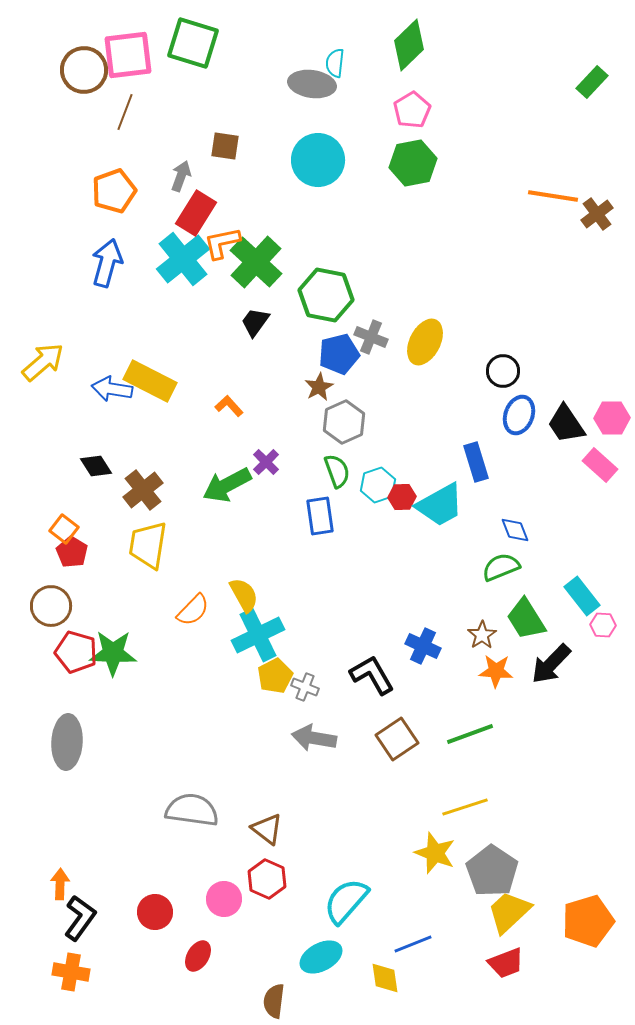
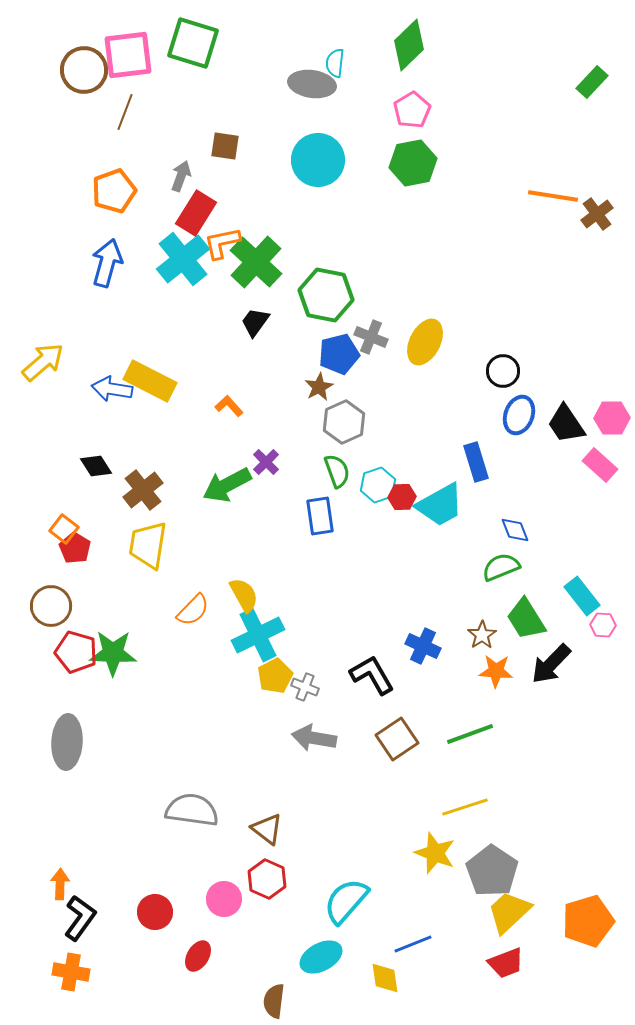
red pentagon at (72, 552): moved 3 px right, 4 px up
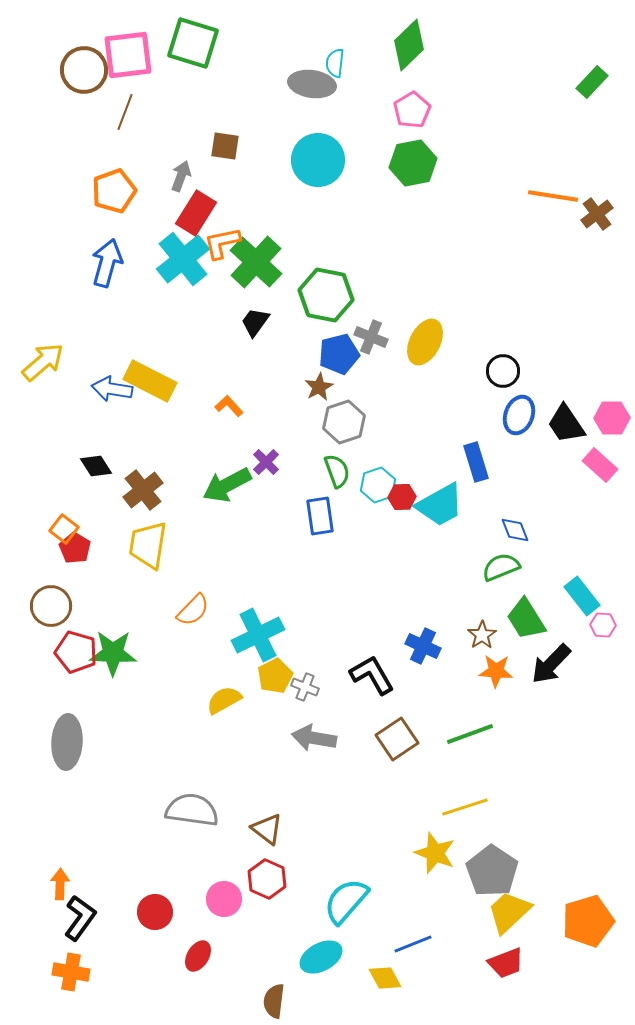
gray hexagon at (344, 422): rotated 6 degrees clockwise
yellow semicircle at (244, 595): moved 20 px left, 105 px down; rotated 90 degrees counterclockwise
yellow diamond at (385, 978): rotated 20 degrees counterclockwise
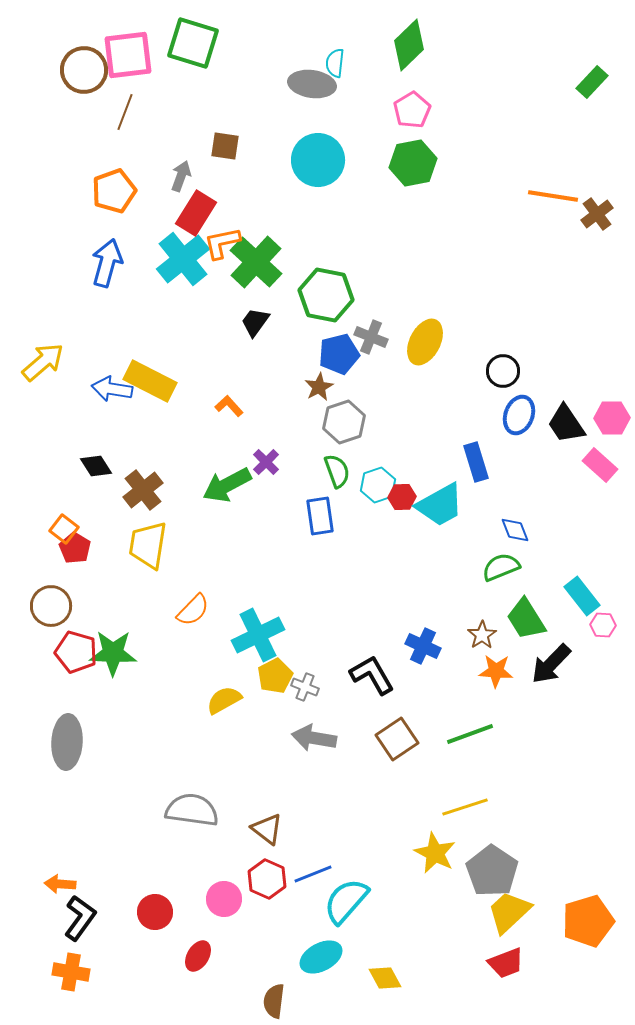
yellow star at (435, 853): rotated 6 degrees clockwise
orange arrow at (60, 884): rotated 88 degrees counterclockwise
blue line at (413, 944): moved 100 px left, 70 px up
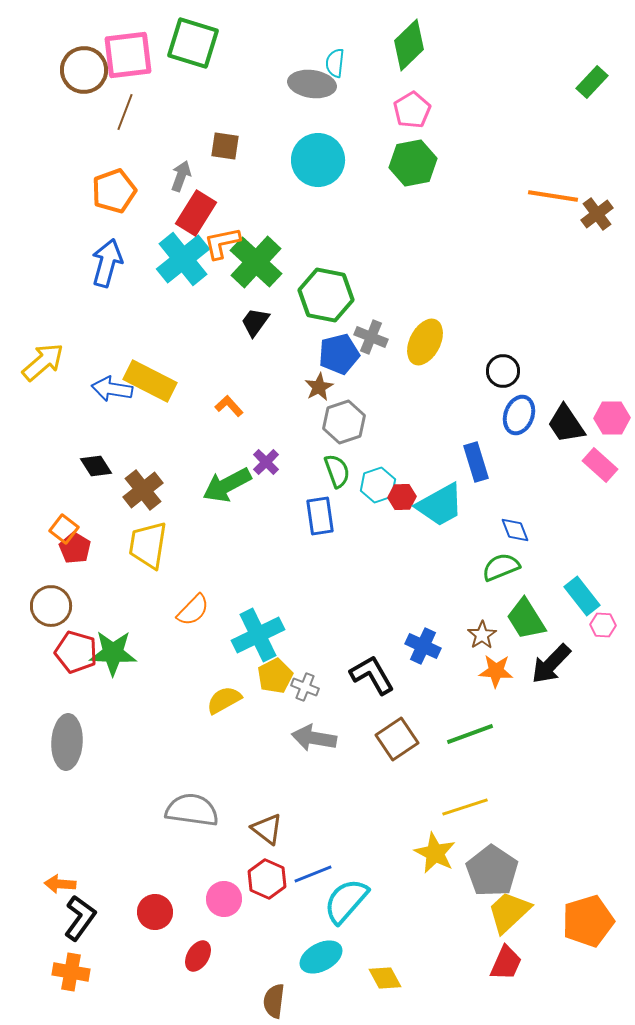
red trapezoid at (506, 963): rotated 45 degrees counterclockwise
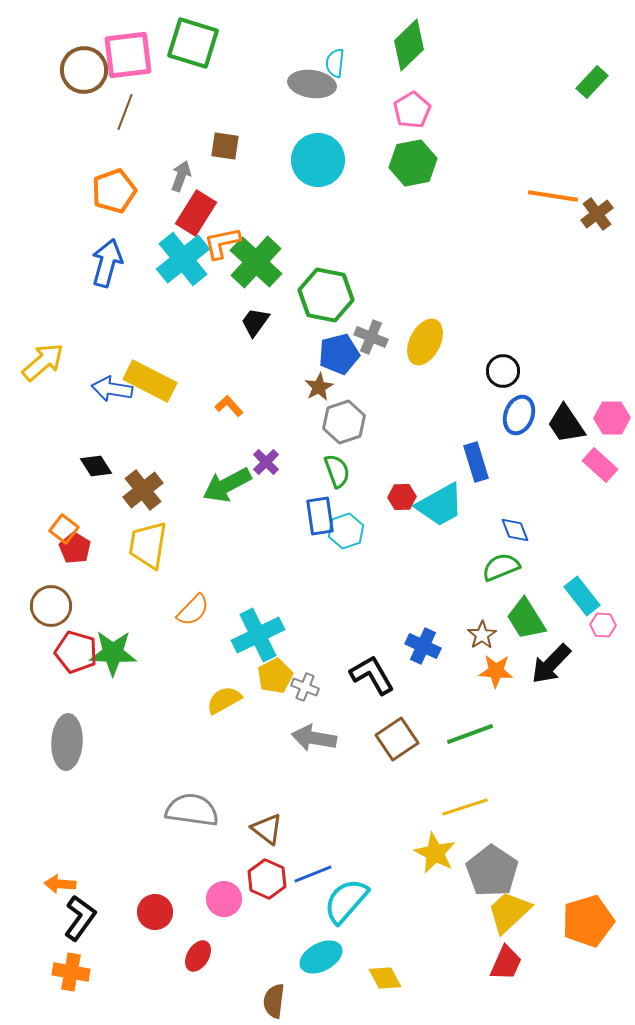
cyan hexagon at (378, 485): moved 32 px left, 46 px down
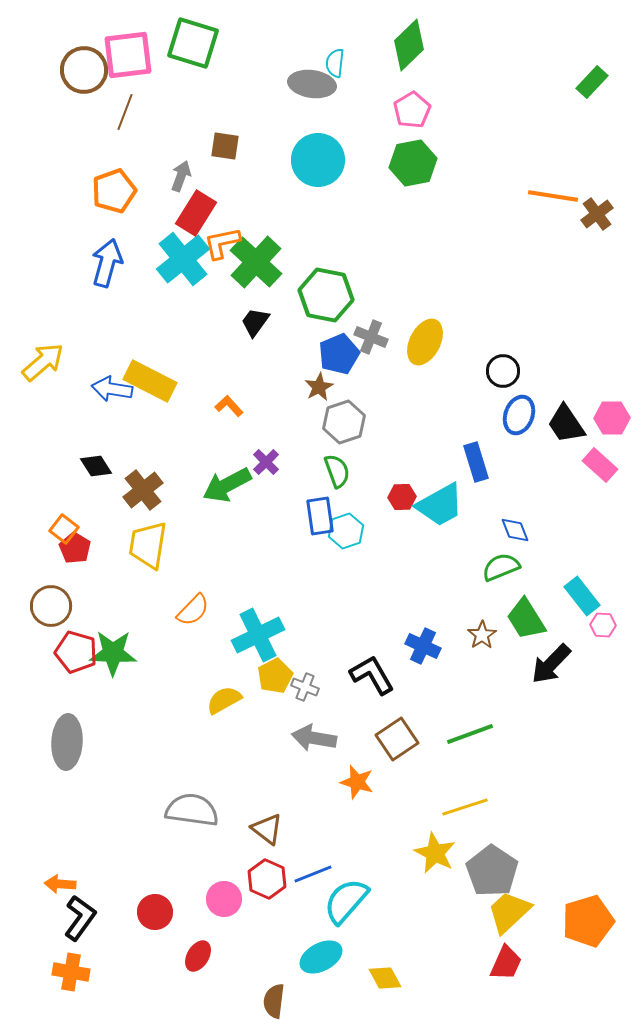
blue pentagon at (339, 354): rotated 9 degrees counterclockwise
orange star at (496, 671): moved 139 px left, 111 px down; rotated 12 degrees clockwise
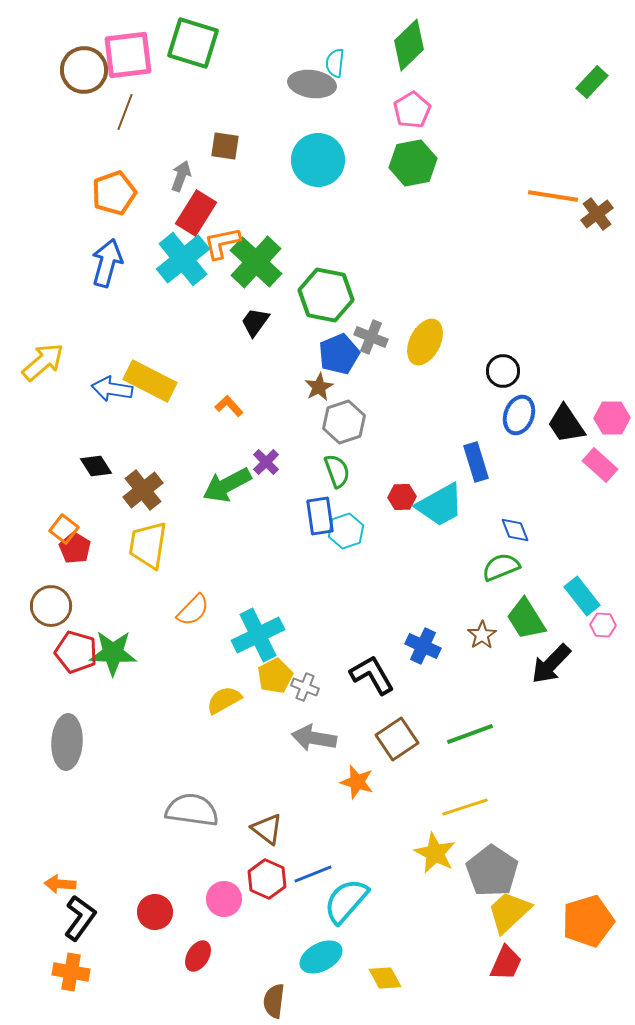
orange pentagon at (114, 191): moved 2 px down
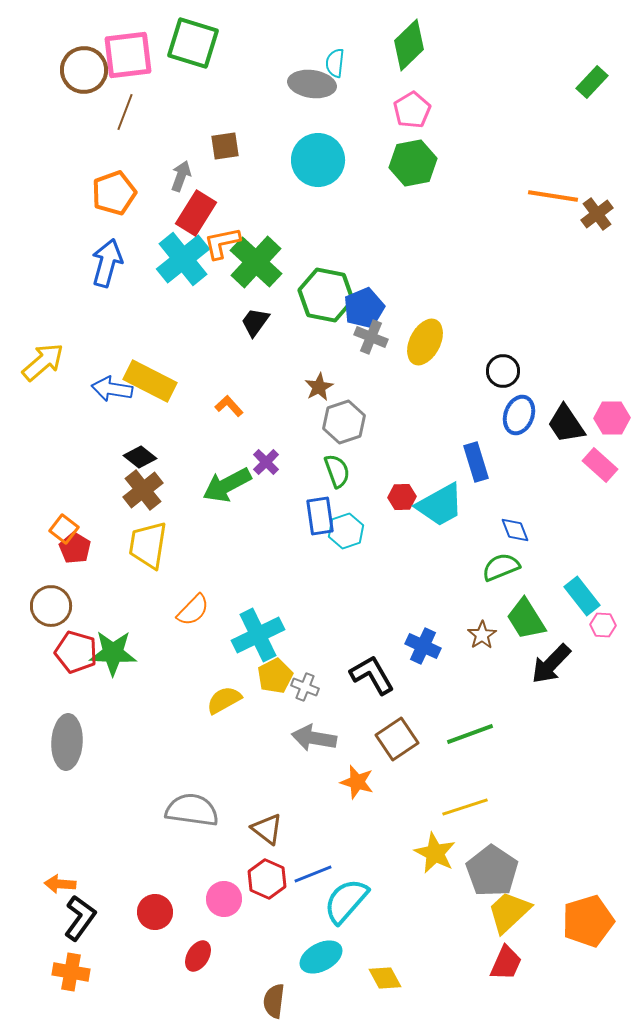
brown square at (225, 146): rotated 16 degrees counterclockwise
blue pentagon at (339, 354): moved 25 px right, 46 px up
black diamond at (96, 466): moved 44 px right, 9 px up; rotated 20 degrees counterclockwise
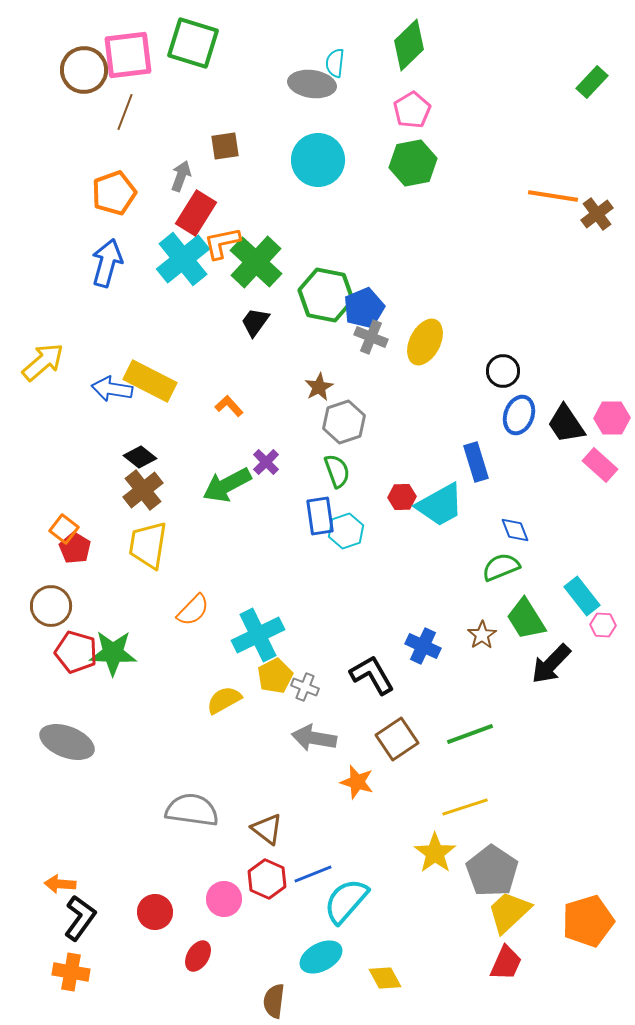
gray ellipse at (67, 742): rotated 72 degrees counterclockwise
yellow star at (435, 853): rotated 9 degrees clockwise
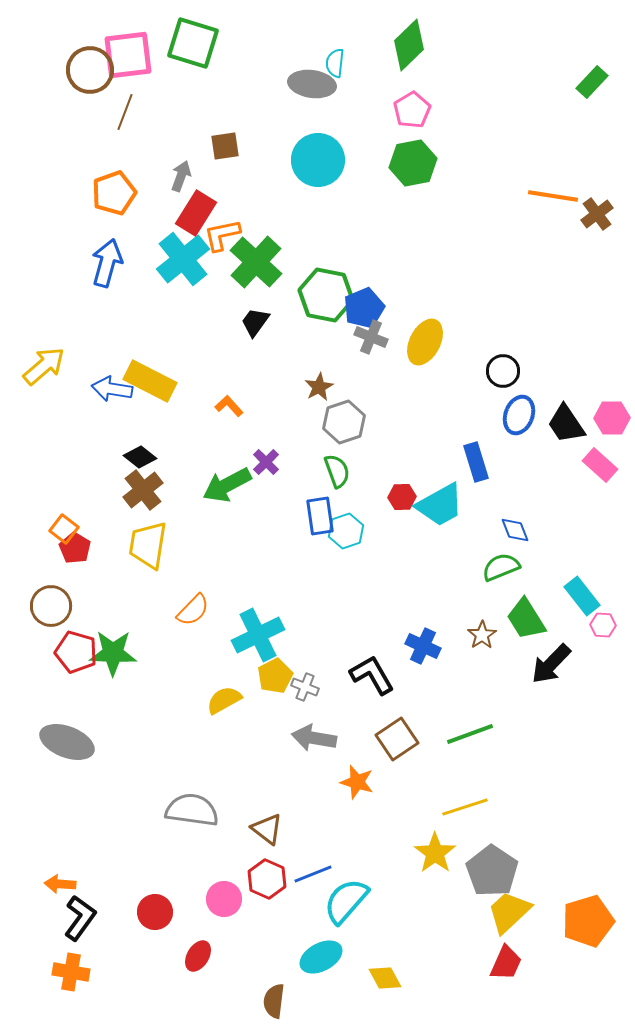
brown circle at (84, 70): moved 6 px right
orange L-shape at (222, 243): moved 8 px up
yellow arrow at (43, 362): moved 1 px right, 4 px down
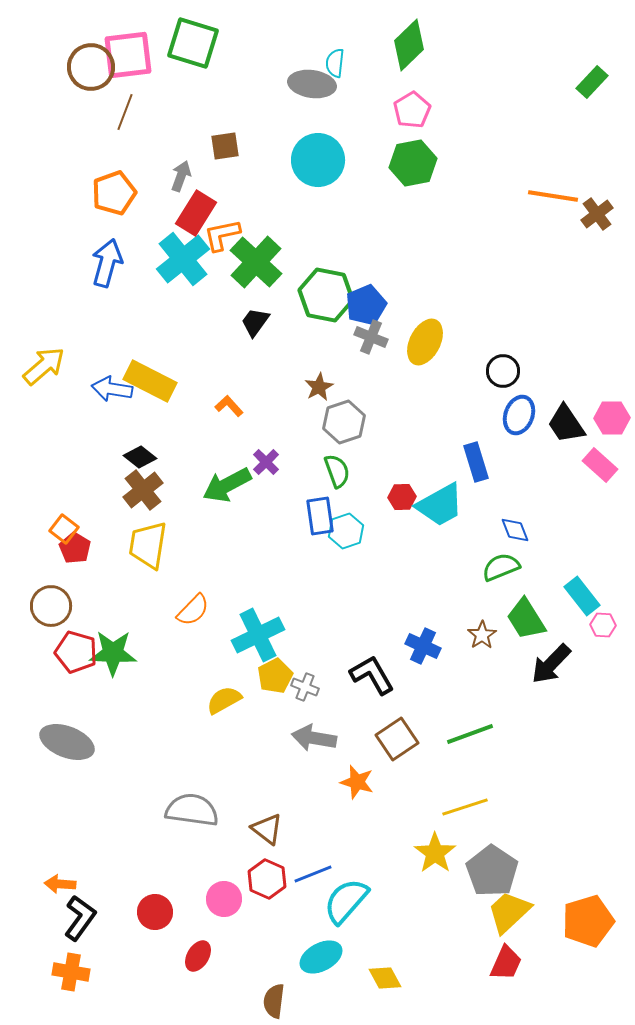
brown circle at (90, 70): moved 1 px right, 3 px up
blue pentagon at (364, 308): moved 2 px right, 3 px up
